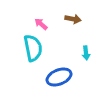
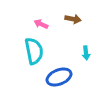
pink arrow: rotated 16 degrees counterclockwise
cyan semicircle: moved 1 px right, 3 px down
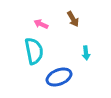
brown arrow: rotated 49 degrees clockwise
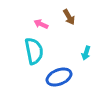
brown arrow: moved 4 px left, 2 px up
cyan arrow: rotated 24 degrees clockwise
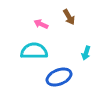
cyan semicircle: rotated 80 degrees counterclockwise
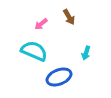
pink arrow: rotated 64 degrees counterclockwise
cyan semicircle: rotated 24 degrees clockwise
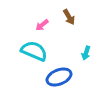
pink arrow: moved 1 px right, 1 px down
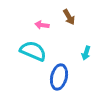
pink arrow: rotated 48 degrees clockwise
cyan semicircle: moved 1 px left
blue ellipse: rotated 55 degrees counterclockwise
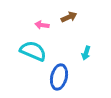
brown arrow: rotated 84 degrees counterclockwise
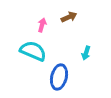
pink arrow: rotated 96 degrees clockwise
